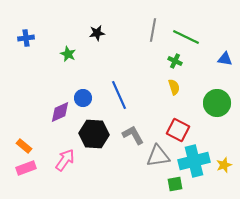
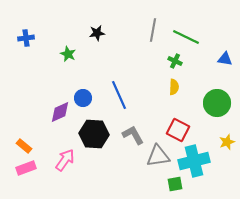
yellow semicircle: rotated 21 degrees clockwise
yellow star: moved 3 px right, 23 px up
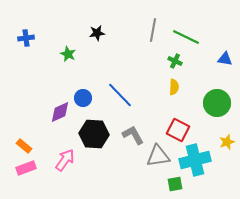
blue line: moved 1 px right; rotated 20 degrees counterclockwise
cyan cross: moved 1 px right, 1 px up
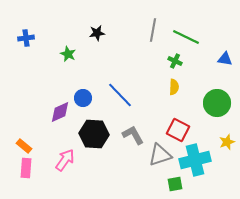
gray triangle: moved 2 px right, 1 px up; rotated 10 degrees counterclockwise
pink rectangle: rotated 66 degrees counterclockwise
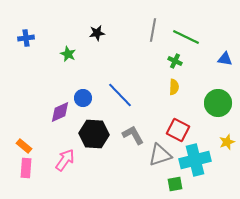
green circle: moved 1 px right
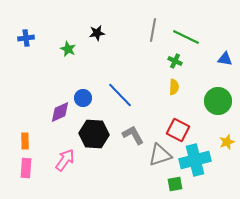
green star: moved 5 px up
green circle: moved 2 px up
orange rectangle: moved 1 px right, 5 px up; rotated 49 degrees clockwise
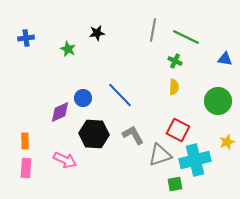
pink arrow: rotated 80 degrees clockwise
